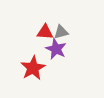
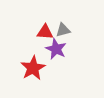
gray triangle: moved 2 px right, 2 px up
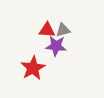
red triangle: moved 2 px right, 2 px up
purple star: moved 3 px up; rotated 20 degrees counterclockwise
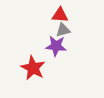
red triangle: moved 13 px right, 15 px up
red star: rotated 15 degrees counterclockwise
